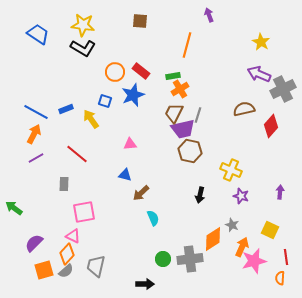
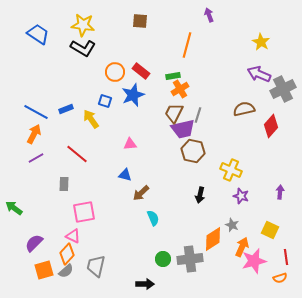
brown hexagon at (190, 151): moved 3 px right
orange semicircle at (280, 278): rotated 112 degrees counterclockwise
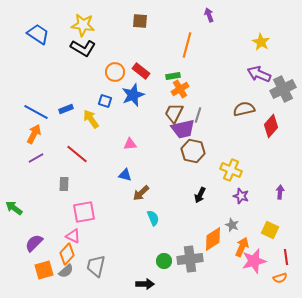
black arrow at (200, 195): rotated 14 degrees clockwise
green circle at (163, 259): moved 1 px right, 2 px down
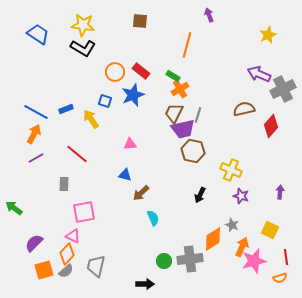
yellow star at (261, 42): moved 7 px right, 7 px up; rotated 18 degrees clockwise
green rectangle at (173, 76): rotated 40 degrees clockwise
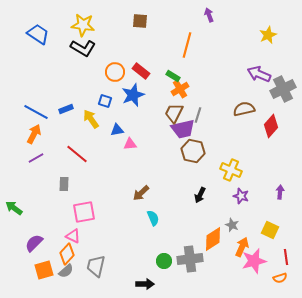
blue triangle at (125, 175): moved 8 px left, 45 px up; rotated 24 degrees counterclockwise
